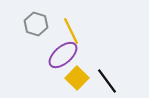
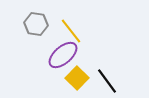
gray hexagon: rotated 10 degrees counterclockwise
yellow line: rotated 12 degrees counterclockwise
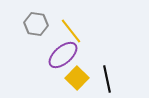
black line: moved 2 px up; rotated 24 degrees clockwise
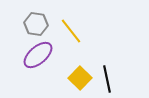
purple ellipse: moved 25 px left
yellow square: moved 3 px right
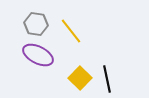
purple ellipse: rotated 68 degrees clockwise
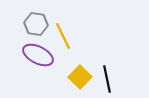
yellow line: moved 8 px left, 5 px down; rotated 12 degrees clockwise
yellow square: moved 1 px up
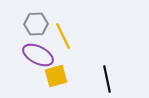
gray hexagon: rotated 10 degrees counterclockwise
yellow square: moved 24 px left, 1 px up; rotated 30 degrees clockwise
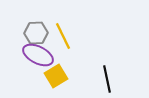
gray hexagon: moved 9 px down
yellow square: rotated 15 degrees counterclockwise
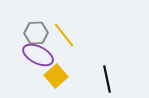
yellow line: moved 1 px right, 1 px up; rotated 12 degrees counterclockwise
yellow square: rotated 10 degrees counterclockwise
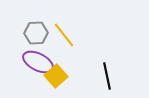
purple ellipse: moved 7 px down
black line: moved 3 px up
